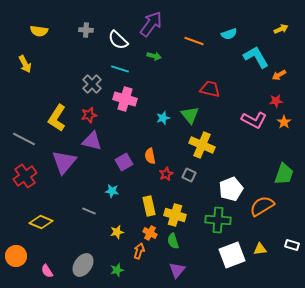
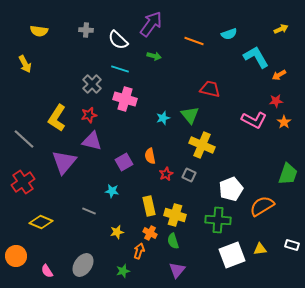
gray line at (24, 139): rotated 15 degrees clockwise
green trapezoid at (284, 174): moved 4 px right
red cross at (25, 176): moved 2 px left, 6 px down
green star at (117, 270): moved 6 px right, 1 px down
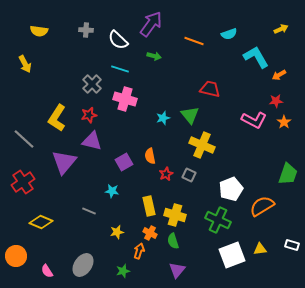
green cross at (218, 220): rotated 20 degrees clockwise
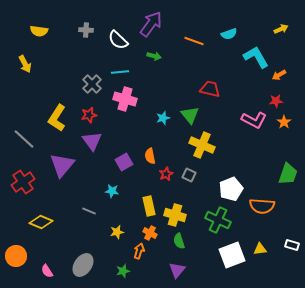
cyan line at (120, 69): moved 3 px down; rotated 24 degrees counterclockwise
purple triangle at (92, 141): rotated 40 degrees clockwise
purple triangle at (64, 162): moved 2 px left, 3 px down
orange semicircle at (262, 206): rotated 145 degrees counterclockwise
green semicircle at (173, 241): moved 6 px right
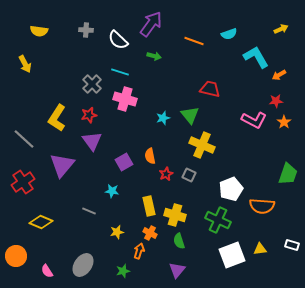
cyan line at (120, 72): rotated 24 degrees clockwise
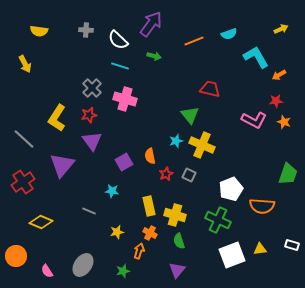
orange line at (194, 41): rotated 42 degrees counterclockwise
cyan line at (120, 72): moved 6 px up
gray cross at (92, 84): moved 4 px down
cyan star at (163, 118): moved 13 px right, 23 px down
orange star at (284, 122): rotated 16 degrees counterclockwise
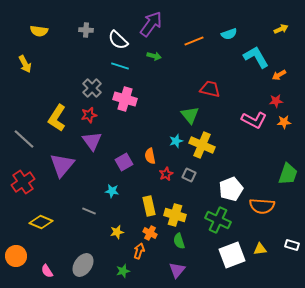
orange star at (284, 122): rotated 24 degrees counterclockwise
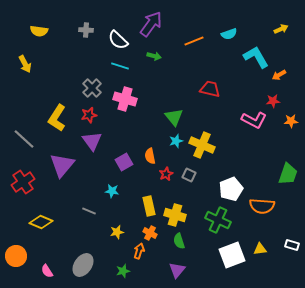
red star at (276, 101): moved 3 px left
green triangle at (190, 115): moved 16 px left, 2 px down
orange star at (284, 122): moved 7 px right, 1 px up
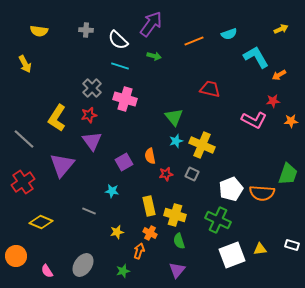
red star at (166, 174): rotated 16 degrees clockwise
gray square at (189, 175): moved 3 px right, 1 px up
orange semicircle at (262, 206): moved 13 px up
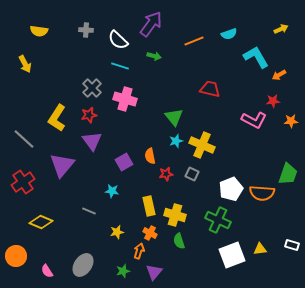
purple triangle at (177, 270): moved 23 px left, 2 px down
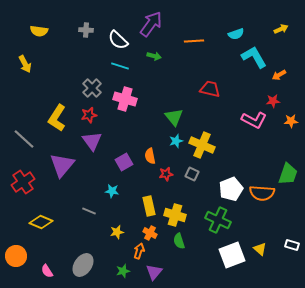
cyan semicircle at (229, 34): moved 7 px right
orange line at (194, 41): rotated 18 degrees clockwise
cyan L-shape at (256, 57): moved 2 px left
yellow triangle at (260, 249): rotated 48 degrees clockwise
